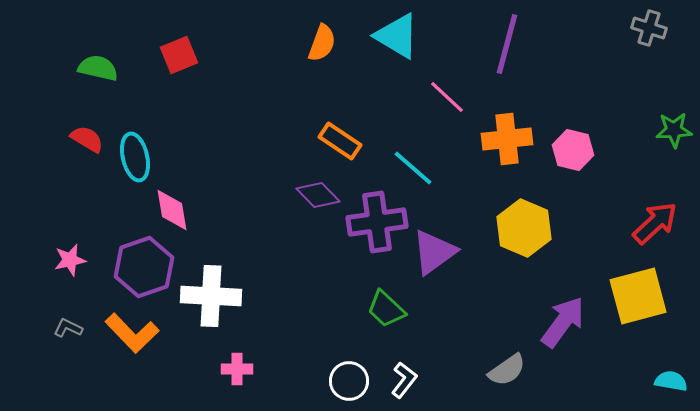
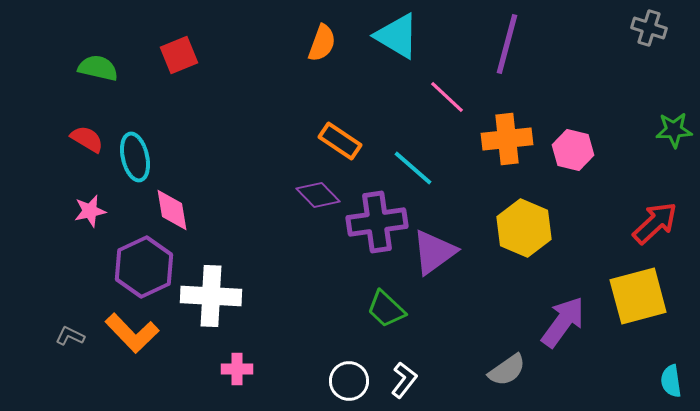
pink star: moved 20 px right, 49 px up
purple hexagon: rotated 6 degrees counterclockwise
gray L-shape: moved 2 px right, 8 px down
cyan semicircle: rotated 108 degrees counterclockwise
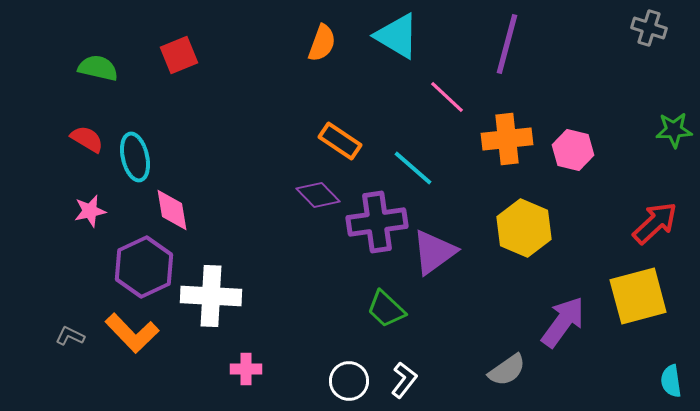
pink cross: moved 9 px right
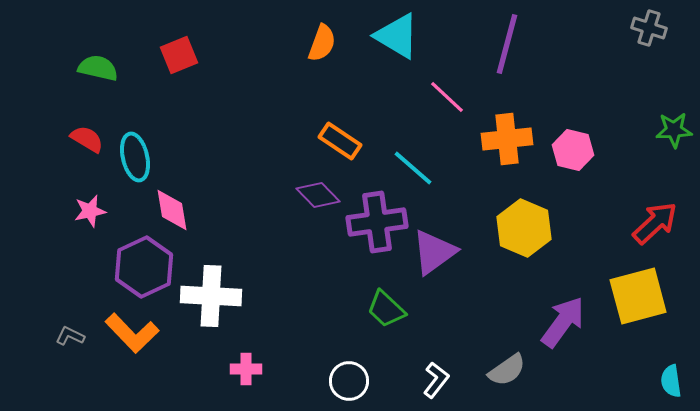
white L-shape: moved 32 px right
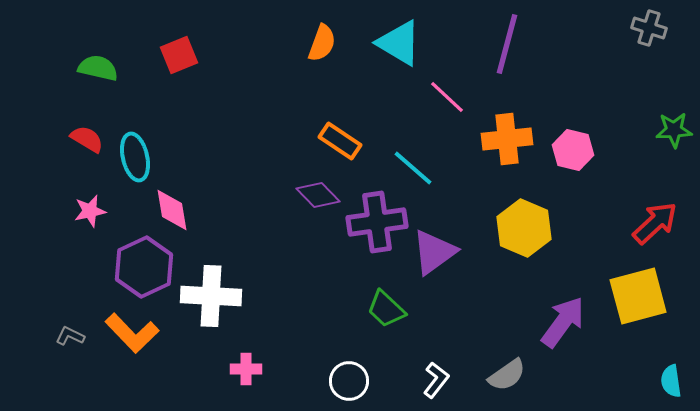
cyan triangle: moved 2 px right, 7 px down
gray semicircle: moved 5 px down
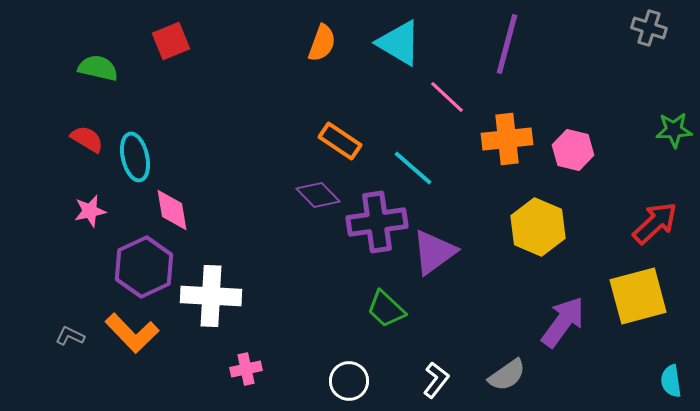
red square: moved 8 px left, 14 px up
yellow hexagon: moved 14 px right, 1 px up
pink cross: rotated 12 degrees counterclockwise
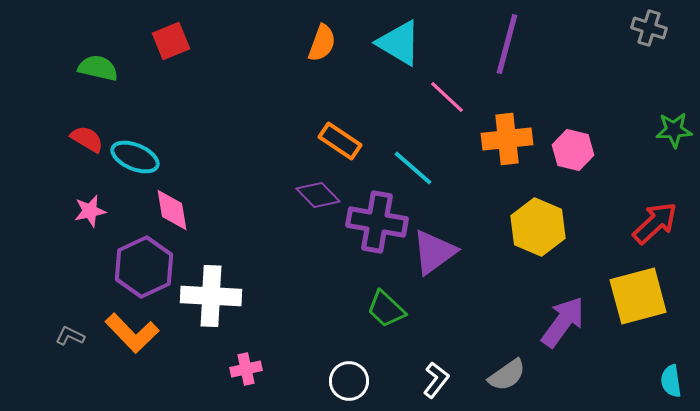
cyan ellipse: rotated 54 degrees counterclockwise
purple cross: rotated 18 degrees clockwise
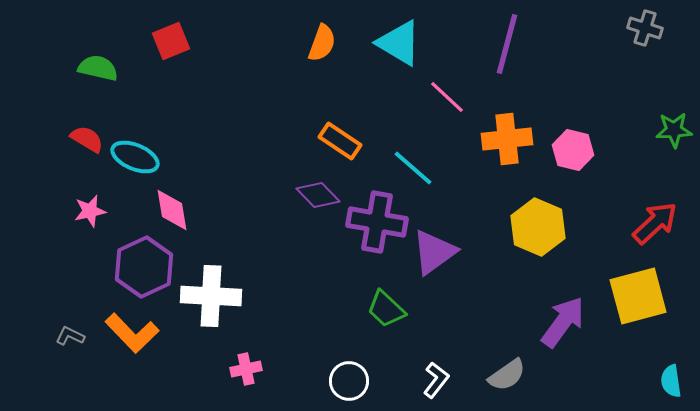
gray cross: moved 4 px left
